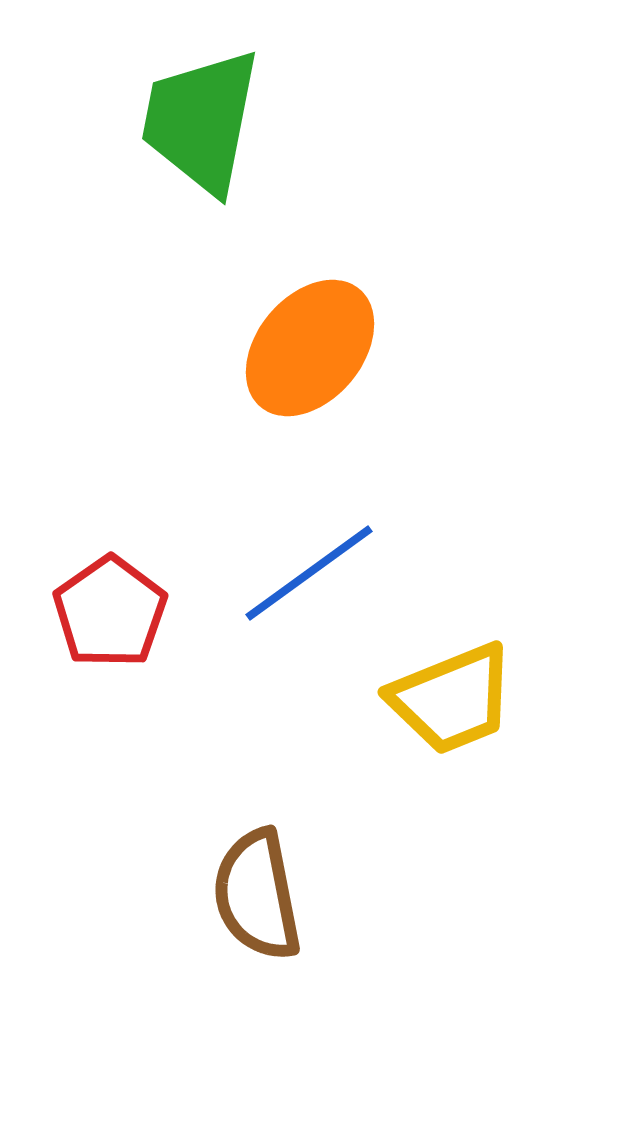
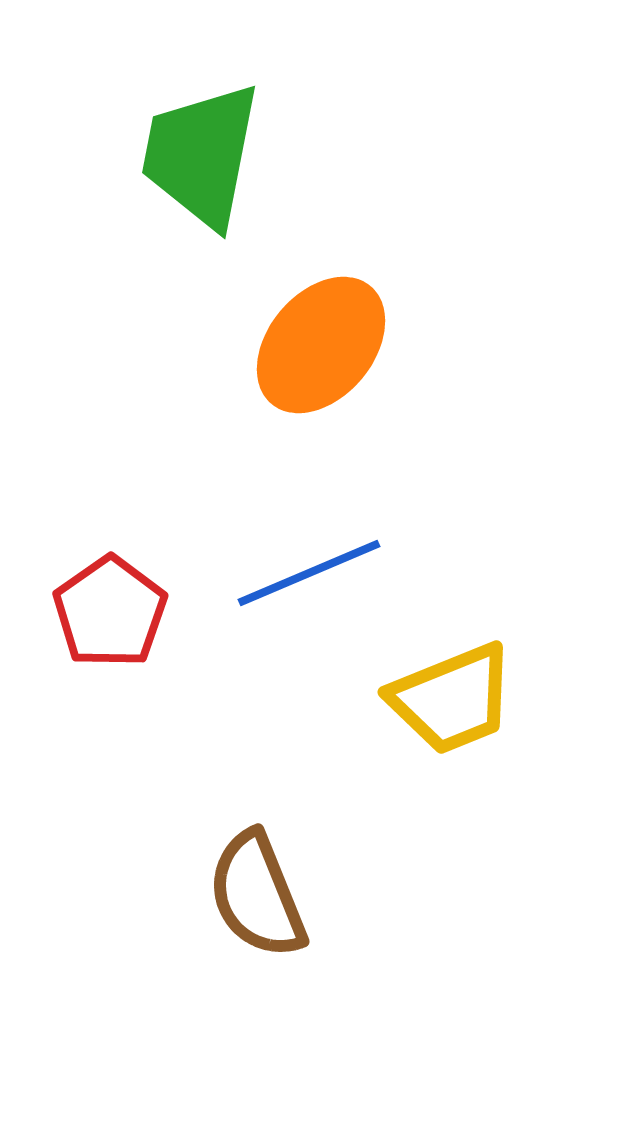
green trapezoid: moved 34 px down
orange ellipse: moved 11 px right, 3 px up
blue line: rotated 13 degrees clockwise
brown semicircle: rotated 11 degrees counterclockwise
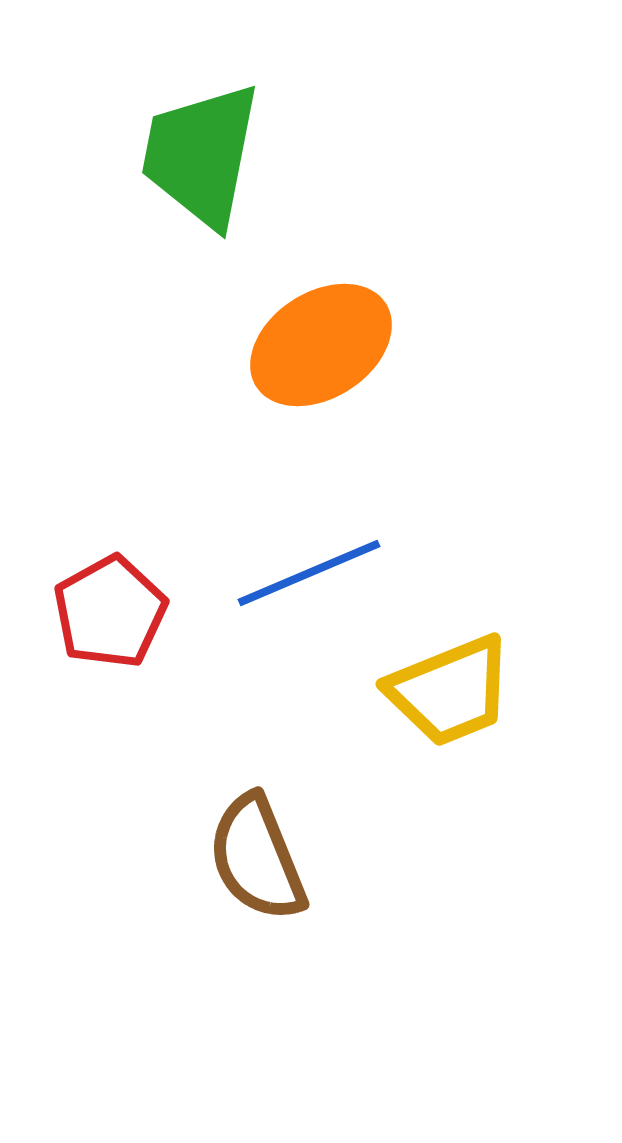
orange ellipse: rotated 17 degrees clockwise
red pentagon: rotated 6 degrees clockwise
yellow trapezoid: moved 2 px left, 8 px up
brown semicircle: moved 37 px up
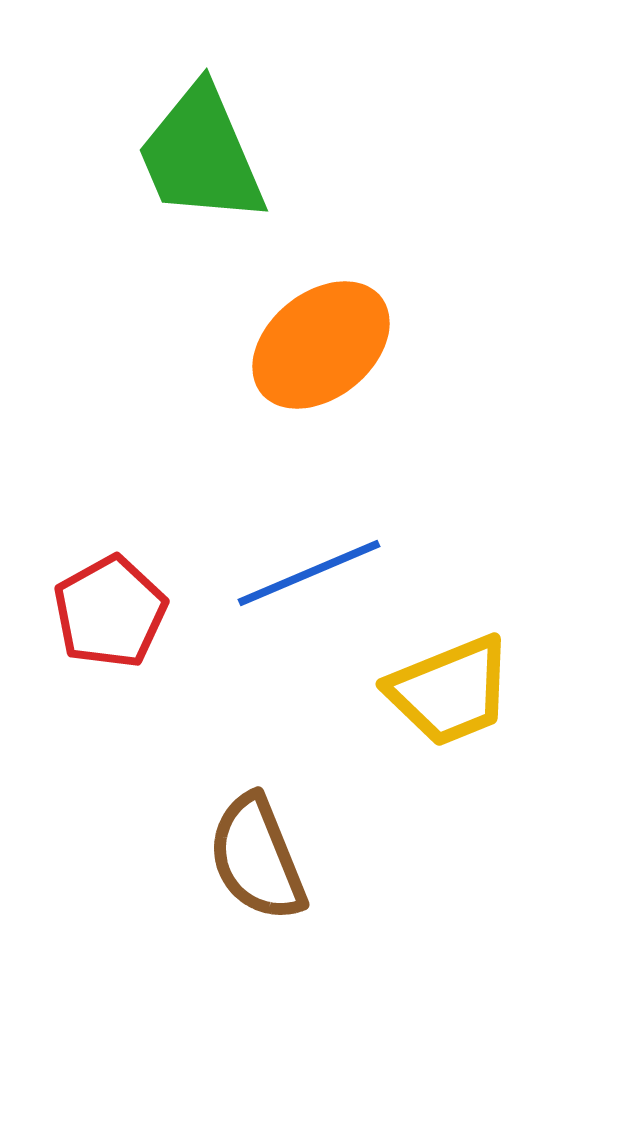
green trapezoid: rotated 34 degrees counterclockwise
orange ellipse: rotated 6 degrees counterclockwise
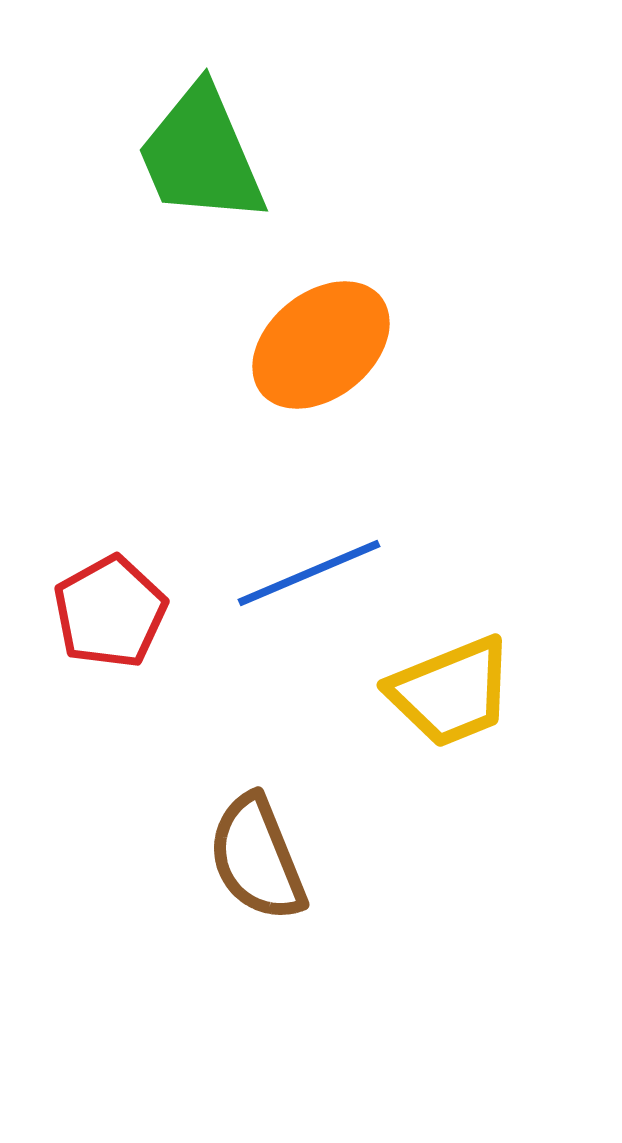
yellow trapezoid: moved 1 px right, 1 px down
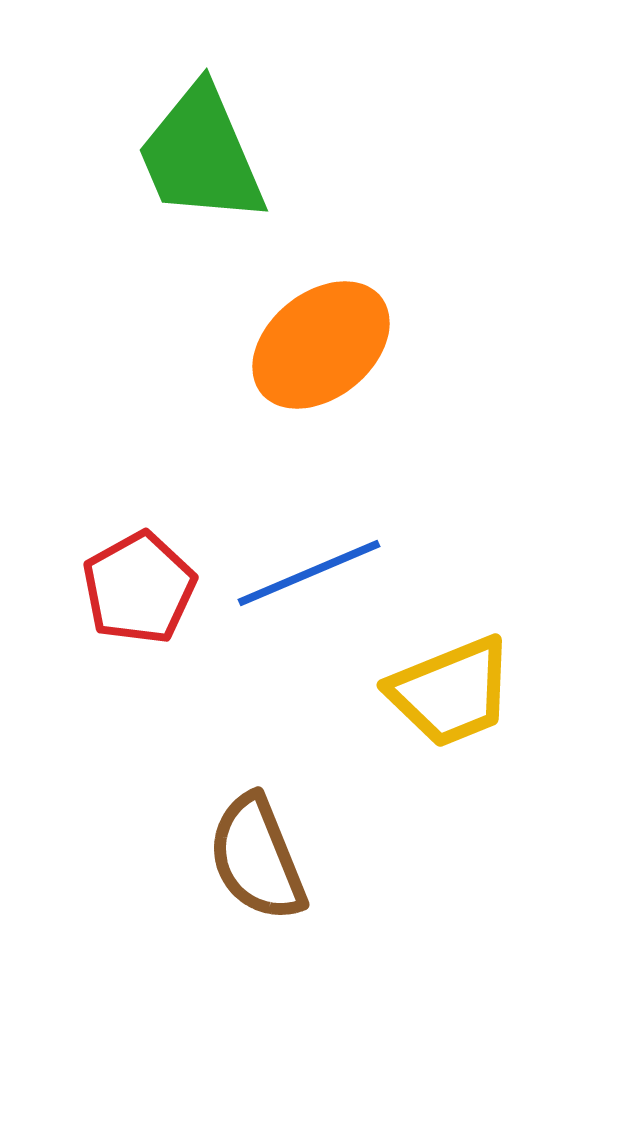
red pentagon: moved 29 px right, 24 px up
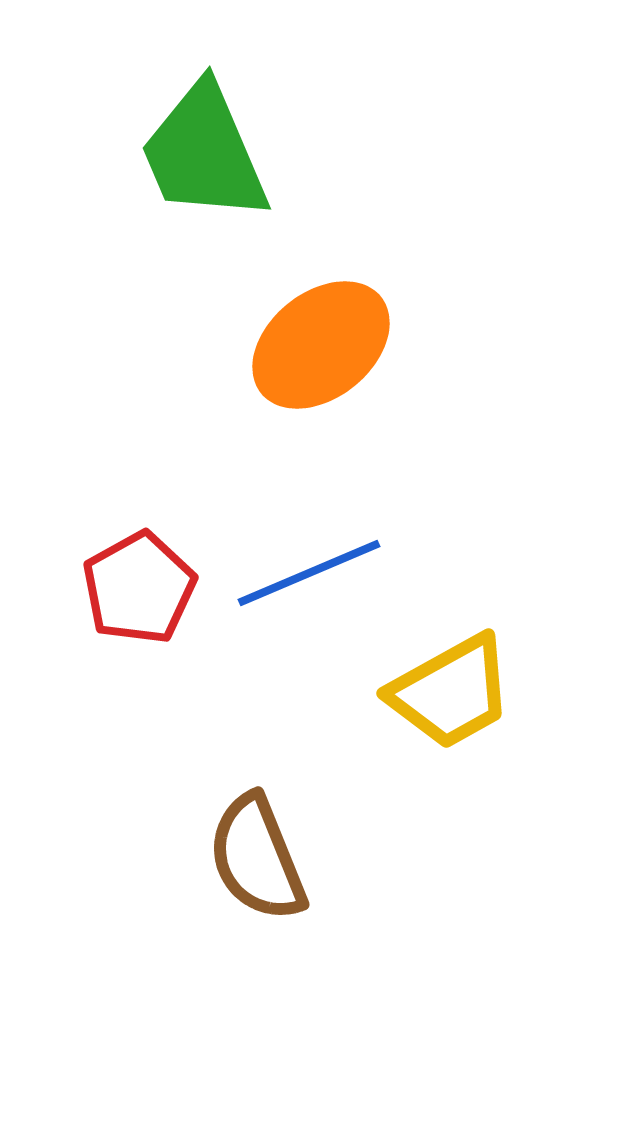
green trapezoid: moved 3 px right, 2 px up
yellow trapezoid: rotated 7 degrees counterclockwise
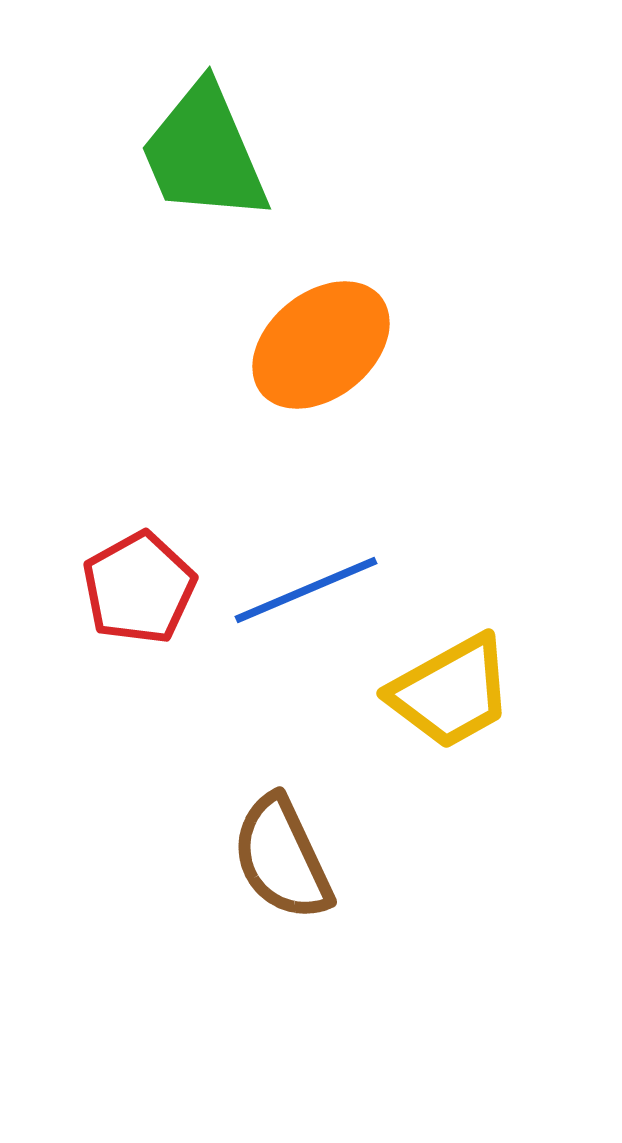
blue line: moved 3 px left, 17 px down
brown semicircle: moved 25 px right; rotated 3 degrees counterclockwise
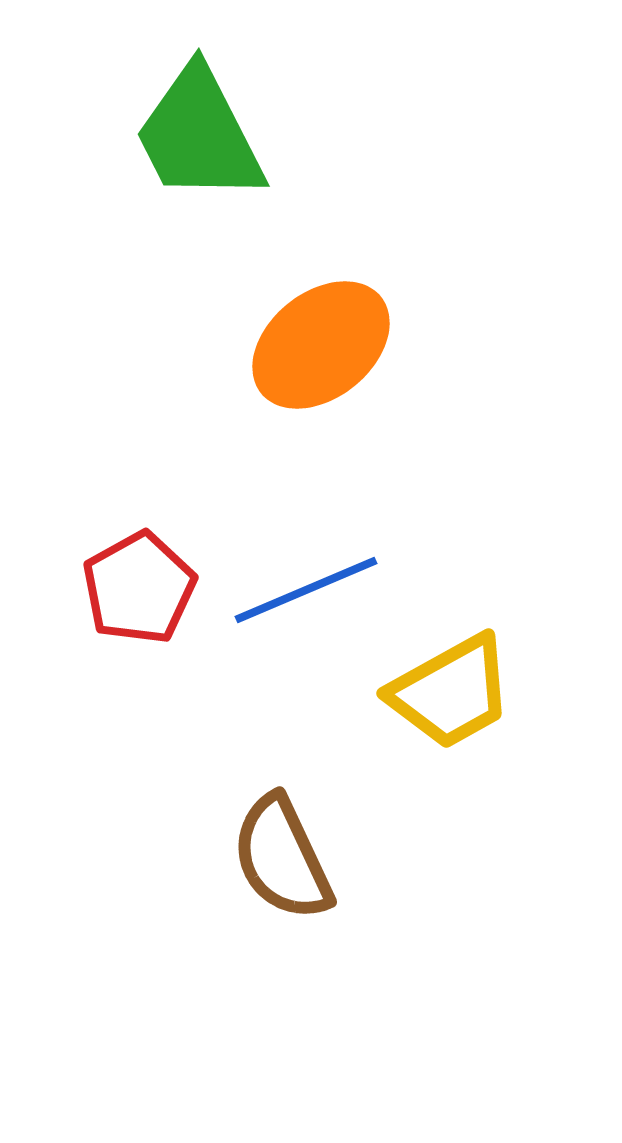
green trapezoid: moved 5 px left, 18 px up; rotated 4 degrees counterclockwise
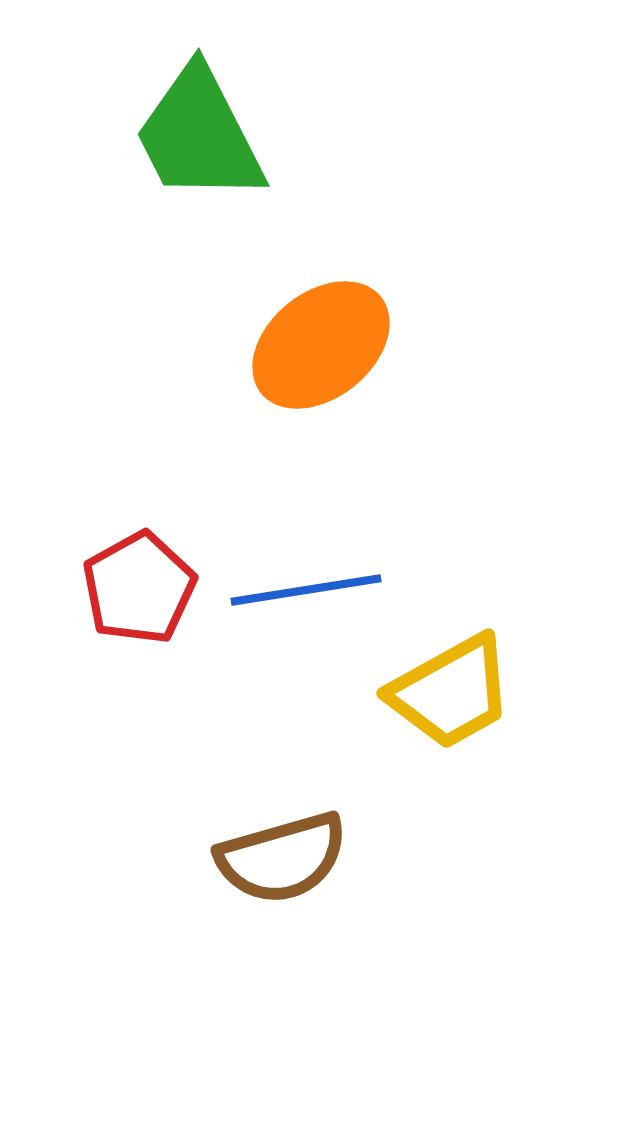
blue line: rotated 14 degrees clockwise
brown semicircle: rotated 81 degrees counterclockwise
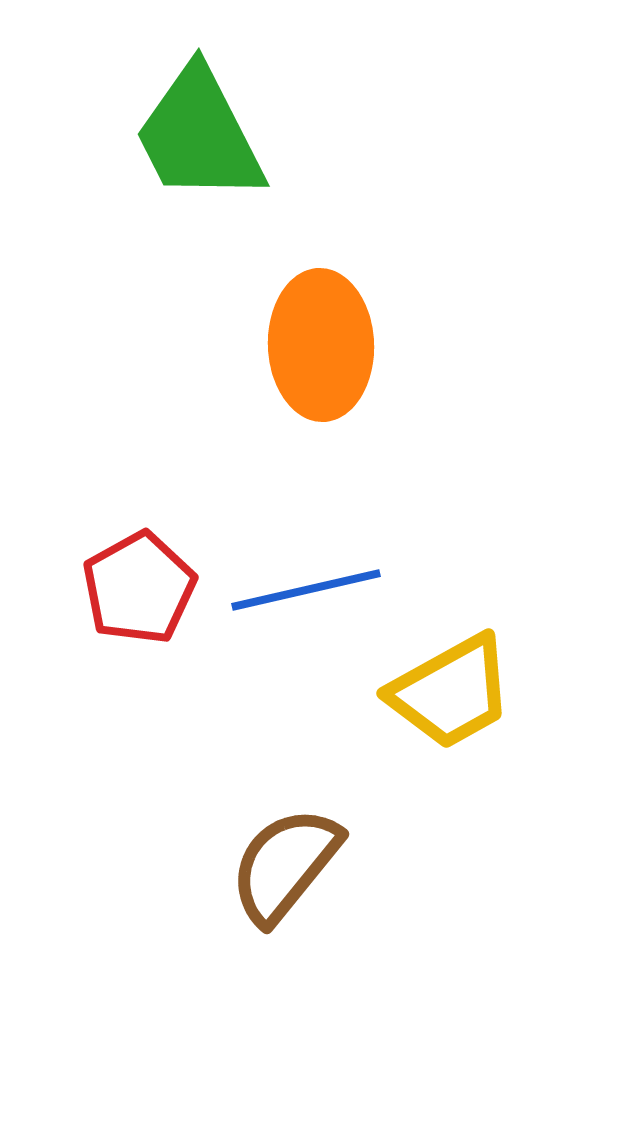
orange ellipse: rotated 53 degrees counterclockwise
blue line: rotated 4 degrees counterclockwise
brown semicircle: moved 3 px right, 7 px down; rotated 145 degrees clockwise
